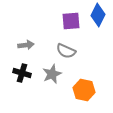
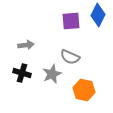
gray semicircle: moved 4 px right, 6 px down
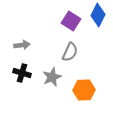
purple square: rotated 36 degrees clockwise
gray arrow: moved 4 px left
gray semicircle: moved 5 px up; rotated 90 degrees counterclockwise
gray star: moved 3 px down
orange hexagon: rotated 15 degrees counterclockwise
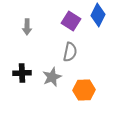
gray arrow: moved 5 px right, 18 px up; rotated 98 degrees clockwise
gray semicircle: rotated 12 degrees counterclockwise
black cross: rotated 18 degrees counterclockwise
